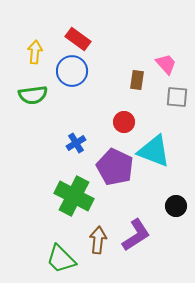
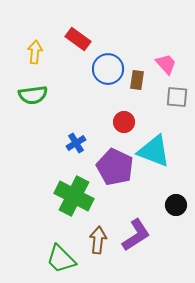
blue circle: moved 36 px right, 2 px up
black circle: moved 1 px up
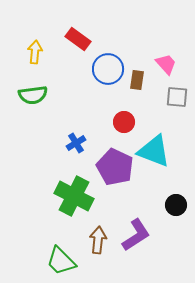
green trapezoid: moved 2 px down
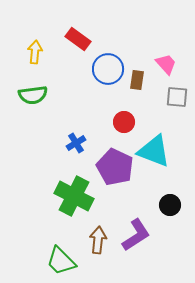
black circle: moved 6 px left
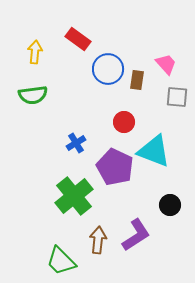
green cross: rotated 24 degrees clockwise
